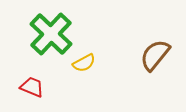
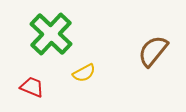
brown semicircle: moved 2 px left, 4 px up
yellow semicircle: moved 10 px down
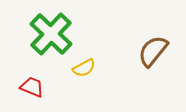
yellow semicircle: moved 5 px up
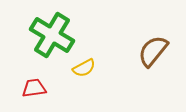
green cross: moved 1 px right, 1 px down; rotated 12 degrees counterclockwise
red trapezoid: moved 2 px right, 1 px down; rotated 30 degrees counterclockwise
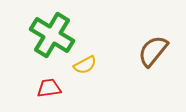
yellow semicircle: moved 1 px right, 3 px up
red trapezoid: moved 15 px right
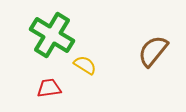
yellow semicircle: rotated 120 degrees counterclockwise
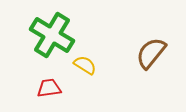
brown semicircle: moved 2 px left, 2 px down
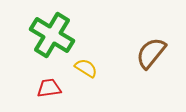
yellow semicircle: moved 1 px right, 3 px down
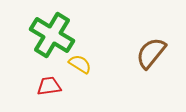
yellow semicircle: moved 6 px left, 4 px up
red trapezoid: moved 2 px up
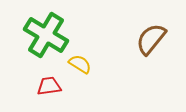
green cross: moved 6 px left
brown semicircle: moved 14 px up
